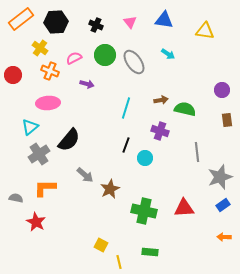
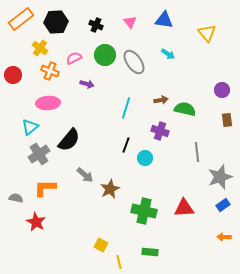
yellow triangle: moved 2 px right, 2 px down; rotated 42 degrees clockwise
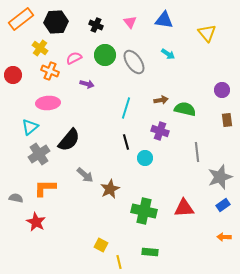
black line: moved 3 px up; rotated 35 degrees counterclockwise
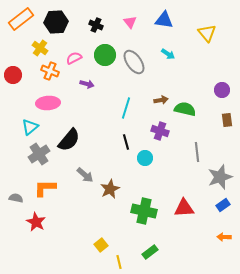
yellow square: rotated 24 degrees clockwise
green rectangle: rotated 42 degrees counterclockwise
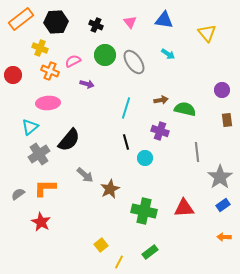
yellow cross: rotated 14 degrees counterclockwise
pink semicircle: moved 1 px left, 3 px down
gray star: rotated 15 degrees counterclockwise
gray semicircle: moved 2 px right, 4 px up; rotated 48 degrees counterclockwise
red star: moved 5 px right
yellow line: rotated 40 degrees clockwise
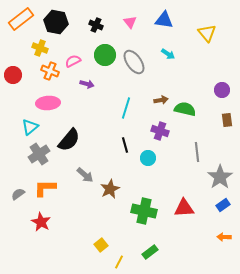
black hexagon: rotated 15 degrees clockwise
black line: moved 1 px left, 3 px down
cyan circle: moved 3 px right
